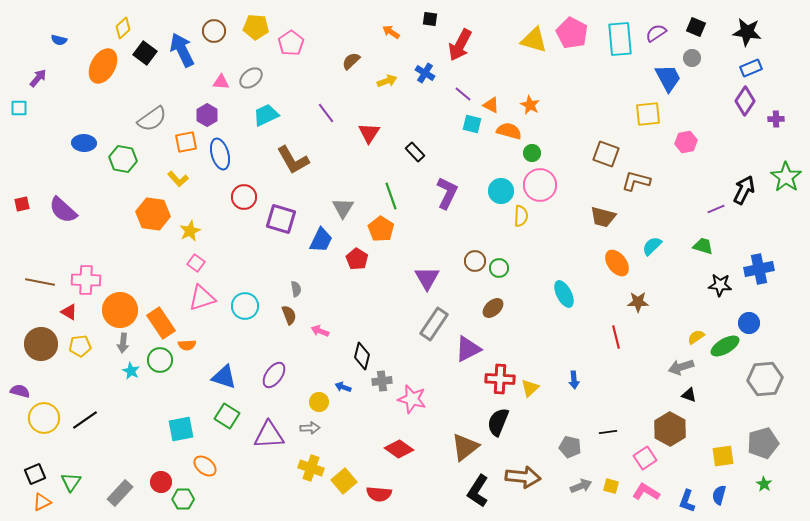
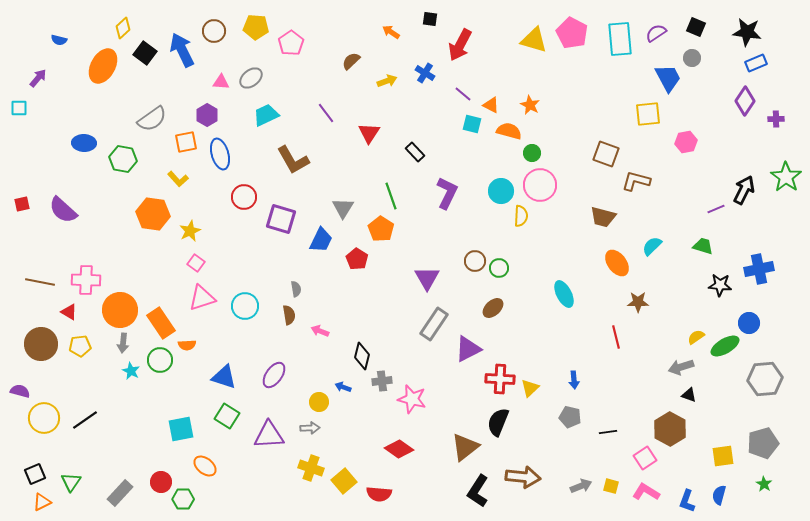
blue rectangle at (751, 68): moved 5 px right, 5 px up
brown semicircle at (289, 315): rotated 12 degrees clockwise
gray pentagon at (570, 447): moved 30 px up
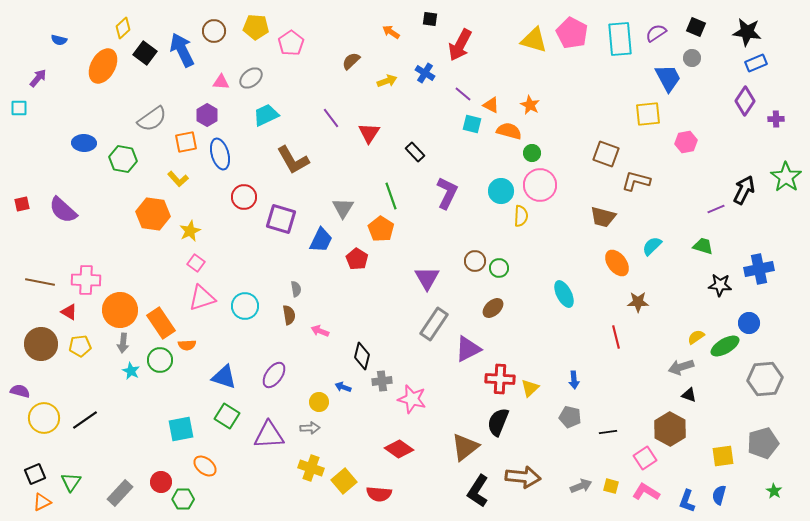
purple line at (326, 113): moved 5 px right, 5 px down
green star at (764, 484): moved 10 px right, 7 px down
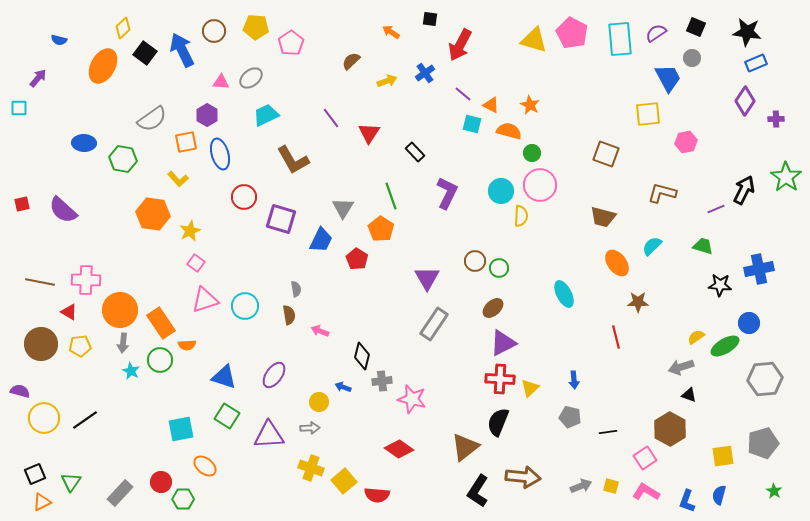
blue cross at (425, 73): rotated 24 degrees clockwise
brown L-shape at (636, 181): moved 26 px right, 12 px down
pink triangle at (202, 298): moved 3 px right, 2 px down
purple triangle at (468, 349): moved 35 px right, 6 px up
red semicircle at (379, 494): moved 2 px left, 1 px down
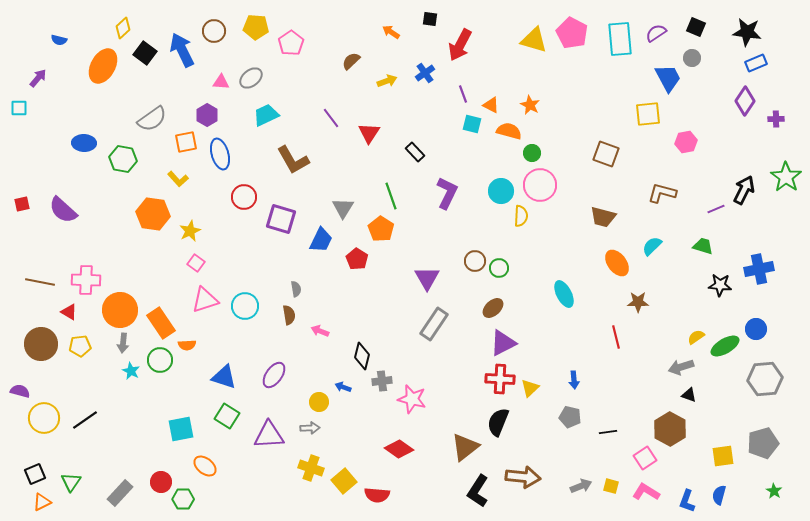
purple line at (463, 94): rotated 30 degrees clockwise
blue circle at (749, 323): moved 7 px right, 6 px down
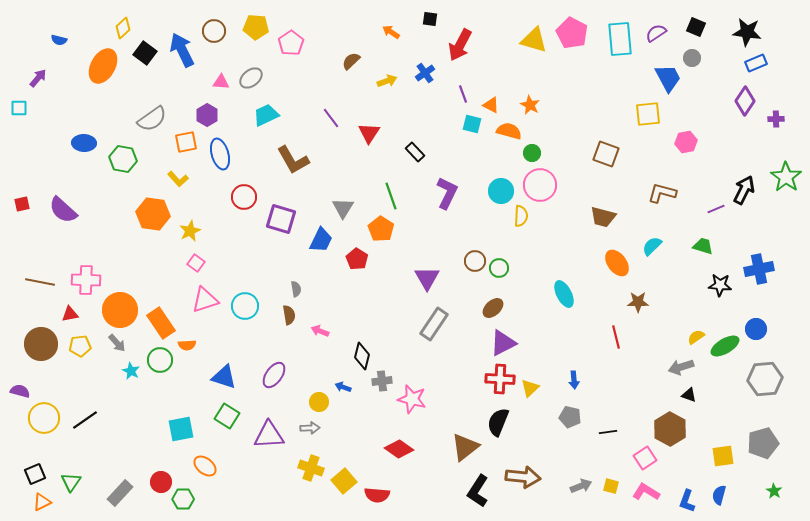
red triangle at (69, 312): moved 1 px right, 2 px down; rotated 42 degrees counterclockwise
gray arrow at (123, 343): moved 6 px left; rotated 48 degrees counterclockwise
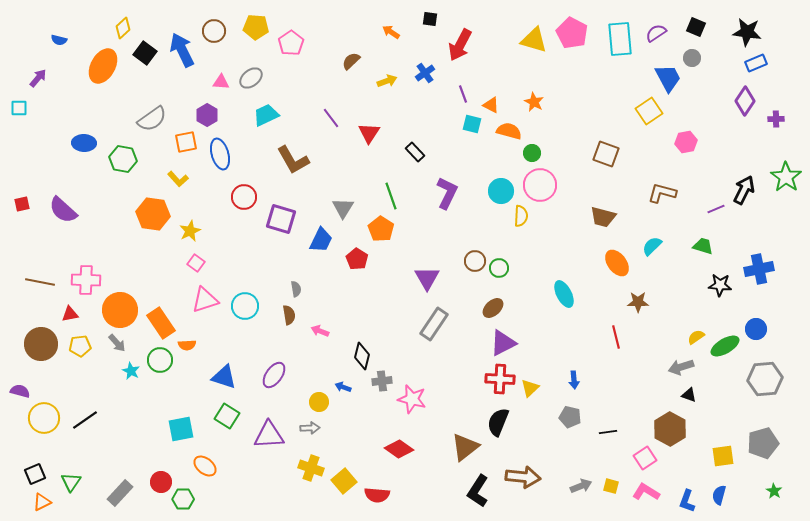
orange star at (530, 105): moved 4 px right, 3 px up
yellow square at (648, 114): moved 1 px right, 3 px up; rotated 28 degrees counterclockwise
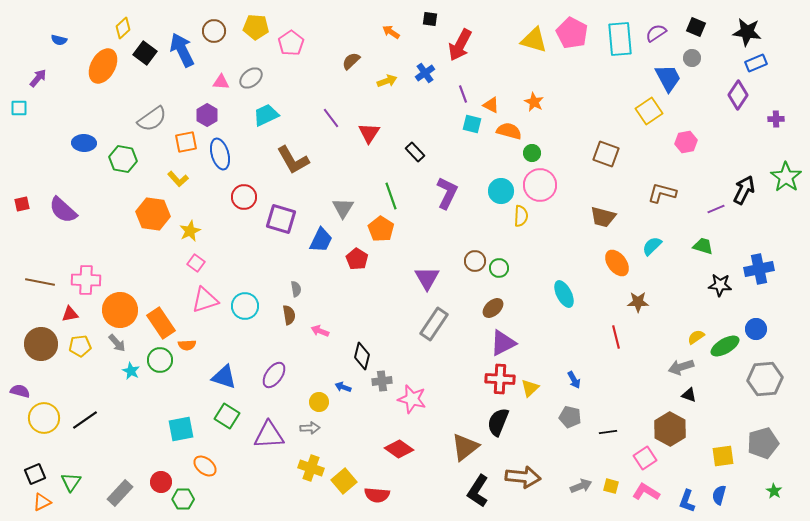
purple diamond at (745, 101): moved 7 px left, 6 px up
blue arrow at (574, 380): rotated 24 degrees counterclockwise
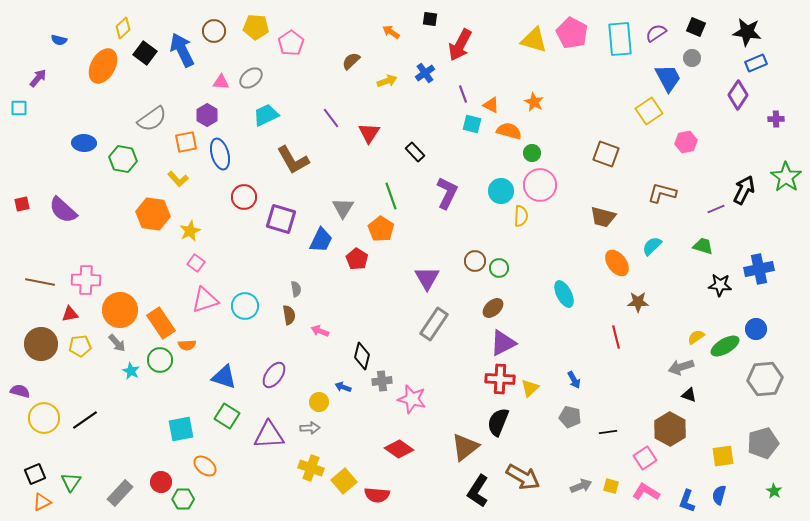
brown arrow at (523, 477): rotated 24 degrees clockwise
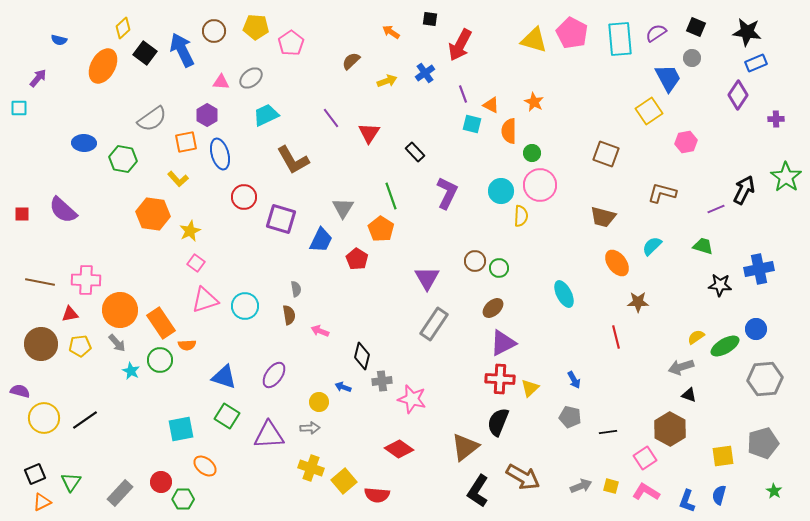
orange semicircle at (509, 131): rotated 105 degrees counterclockwise
red square at (22, 204): moved 10 px down; rotated 14 degrees clockwise
